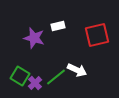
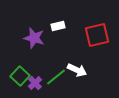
green square: rotated 12 degrees clockwise
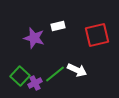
green line: moved 1 px left, 3 px up
purple cross: rotated 16 degrees clockwise
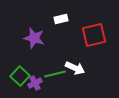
white rectangle: moved 3 px right, 7 px up
red square: moved 3 px left
white arrow: moved 2 px left, 2 px up
green line: rotated 25 degrees clockwise
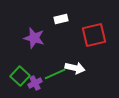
white arrow: rotated 12 degrees counterclockwise
green line: rotated 10 degrees counterclockwise
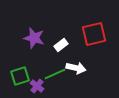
white rectangle: moved 26 px down; rotated 24 degrees counterclockwise
red square: moved 1 px up
white arrow: moved 1 px right
green square: rotated 30 degrees clockwise
purple cross: moved 2 px right, 3 px down; rotated 24 degrees counterclockwise
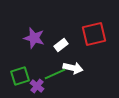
white arrow: moved 3 px left
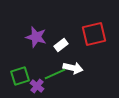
purple star: moved 2 px right, 1 px up
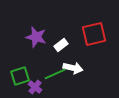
purple cross: moved 2 px left, 1 px down
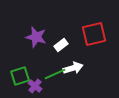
white arrow: rotated 30 degrees counterclockwise
purple cross: moved 1 px up
